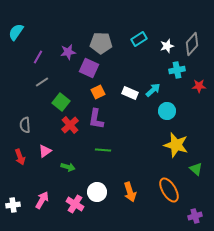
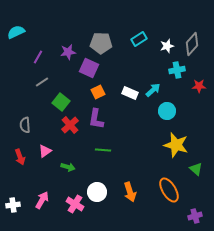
cyan semicircle: rotated 30 degrees clockwise
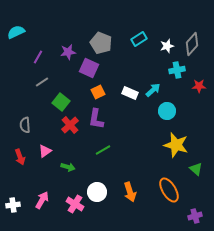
gray pentagon: rotated 20 degrees clockwise
green line: rotated 35 degrees counterclockwise
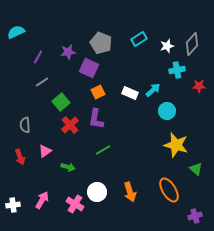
green square: rotated 12 degrees clockwise
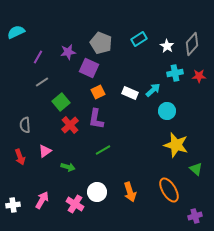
white star: rotated 24 degrees counterclockwise
cyan cross: moved 2 px left, 3 px down
red star: moved 10 px up
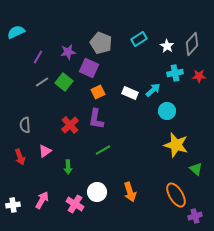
green square: moved 3 px right, 20 px up; rotated 12 degrees counterclockwise
green arrow: rotated 72 degrees clockwise
orange ellipse: moved 7 px right, 5 px down
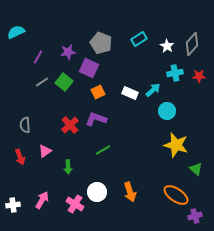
purple L-shape: rotated 100 degrees clockwise
orange ellipse: rotated 25 degrees counterclockwise
